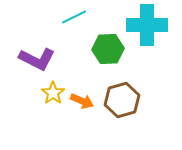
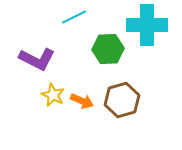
yellow star: moved 2 px down; rotated 10 degrees counterclockwise
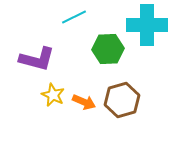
purple L-shape: rotated 12 degrees counterclockwise
orange arrow: moved 2 px right, 1 px down
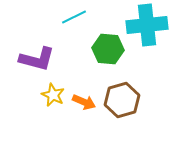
cyan cross: rotated 6 degrees counterclockwise
green hexagon: rotated 8 degrees clockwise
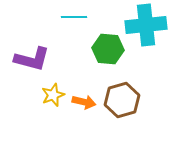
cyan line: rotated 25 degrees clockwise
cyan cross: moved 1 px left
purple L-shape: moved 5 px left
yellow star: rotated 25 degrees clockwise
orange arrow: rotated 10 degrees counterclockwise
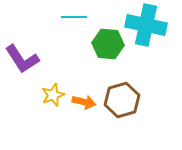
cyan cross: rotated 18 degrees clockwise
green hexagon: moved 5 px up
purple L-shape: moved 10 px left; rotated 42 degrees clockwise
